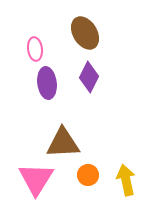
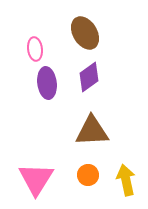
purple diamond: rotated 28 degrees clockwise
brown triangle: moved 29 px right, 12 px up
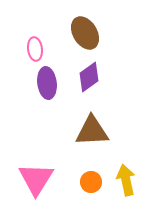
orange circle: moved 3 px right, 7 px down
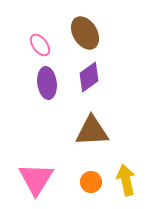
pink ellipse: moved 5 px right, 4 px up; rotated 30 degrees counterclockwise
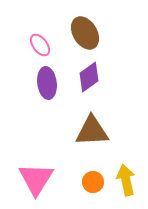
orange circle: moved 2 px right
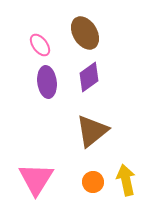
purple ellipse: moved 1 px up
brown triangle: rotated 36 degrees counterclockwise
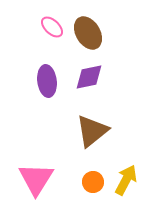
brown ellipse: moved 3 px right
pink ellipse: moved 12 px right, 18 px up; rotated 10 degrees counterclockwise
purple diamond: rotated 24 degrees clockwise
purple ellipse: moved 1 px up
yellow arrow: rotated 40 degrees clockwise
